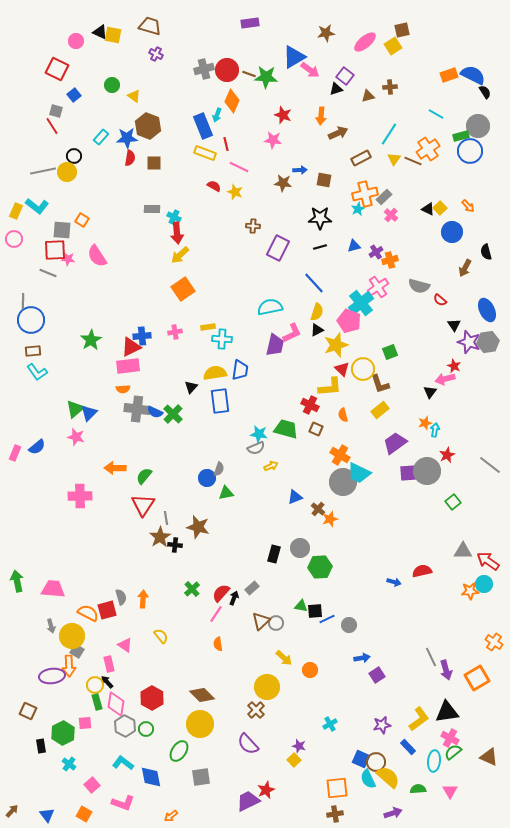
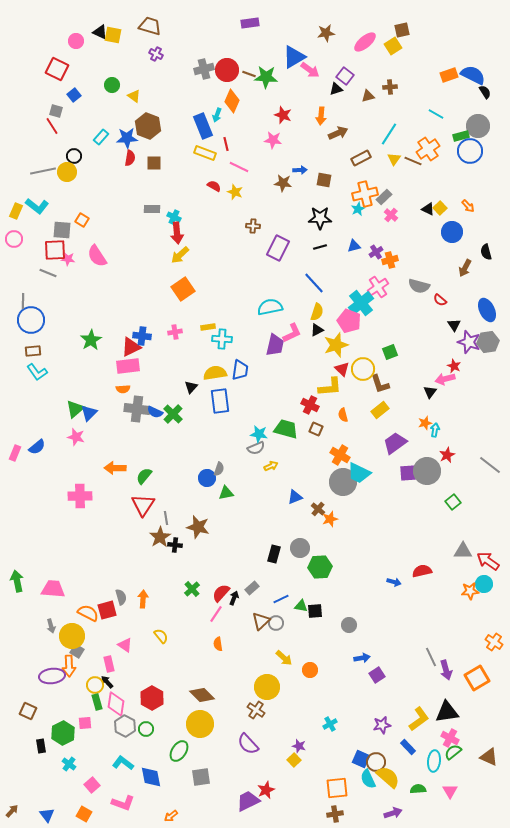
blue cross at (142, 336): rotated 12 degrees clockwise
blue line at (327, 619): moved 46 px left, 20 px up
brown cross at (256, 710): rotated 12 degrees counterclockwise
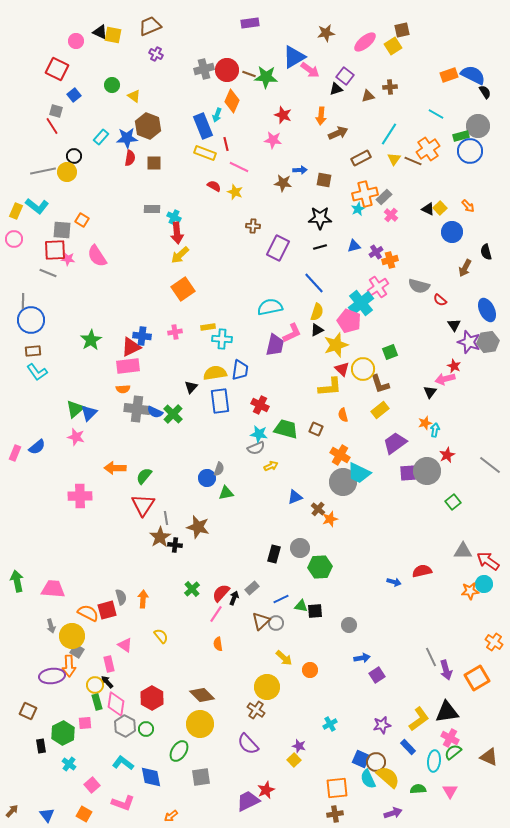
brown trapezoid at (150, 26): rotated 40 degrees counterclockwise
red cross at (310, 405): moved 50 px left
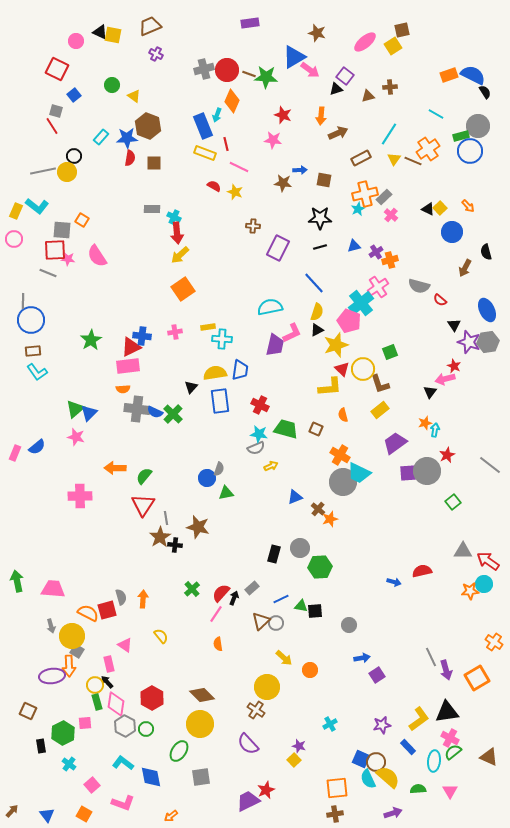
brown star at (326, 33): moved 9 px left; rotated 24 degrees clockwise
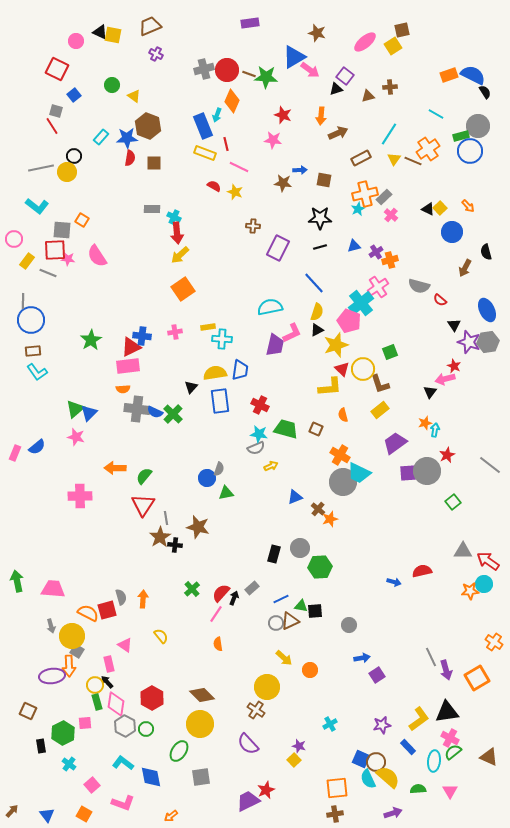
gray line at (43, 171): moved 2 px left, 3 px up
yellow rectangle at (16, 211): moved 11 px right, 50 px down; rotated 14 degrees clockwise
brown triangle at (261, 621): moved 29 px right; rotated 18 degrees clockwise
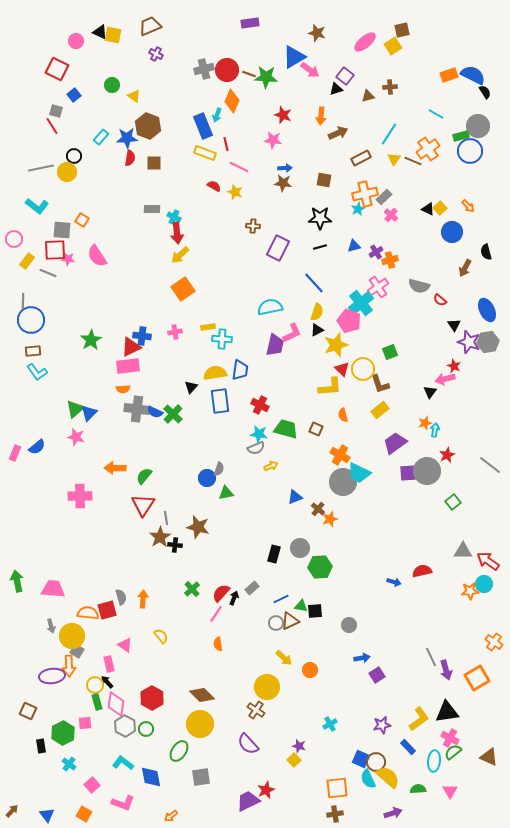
blue arrow at (300, 170): moved 15 px left, 2 px up
orange semicircle at (88, 613): rotated 20 degrees counterclockwise
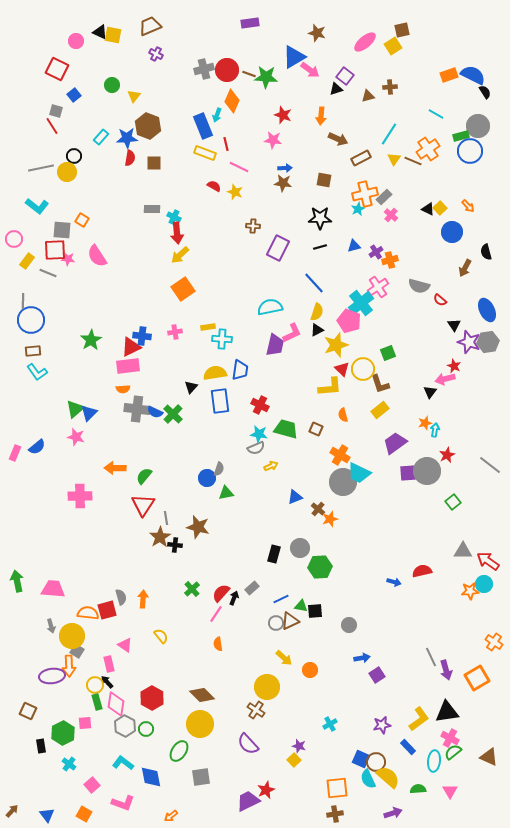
yellow triangle at (134, 96): rotated 32 degrees clockwise
brown arrow at (338, 133): moved 6 px down; rotated 48 degrees clockwise
green square at (390, 352): moved 2 px left, 1 px down
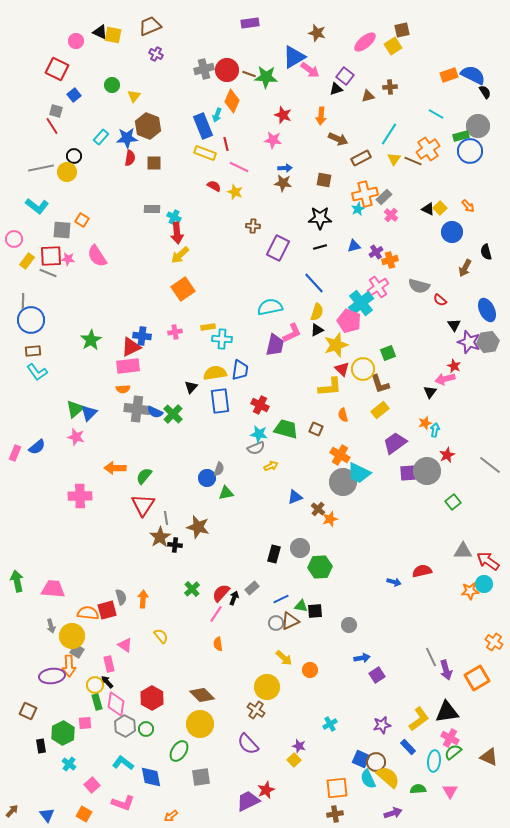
red square at (55, 250): moved 4 px left, 6 px down
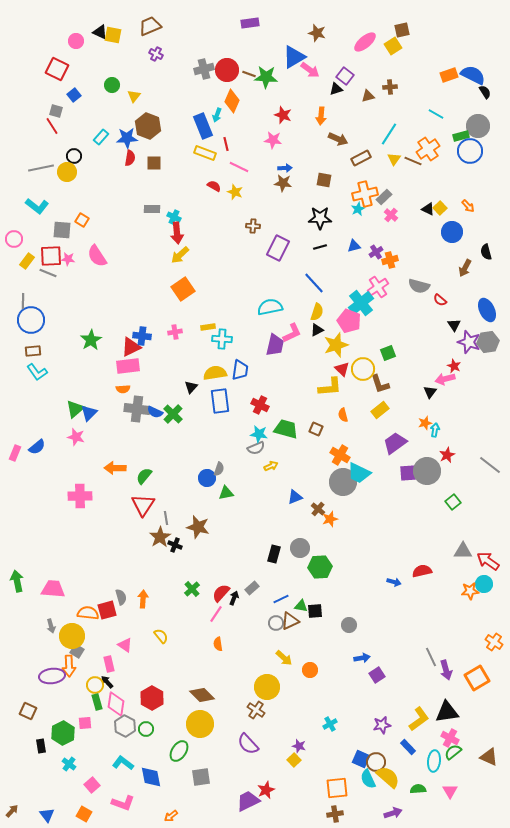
black cross at (175, 545): rotated 16 degrees clockwise
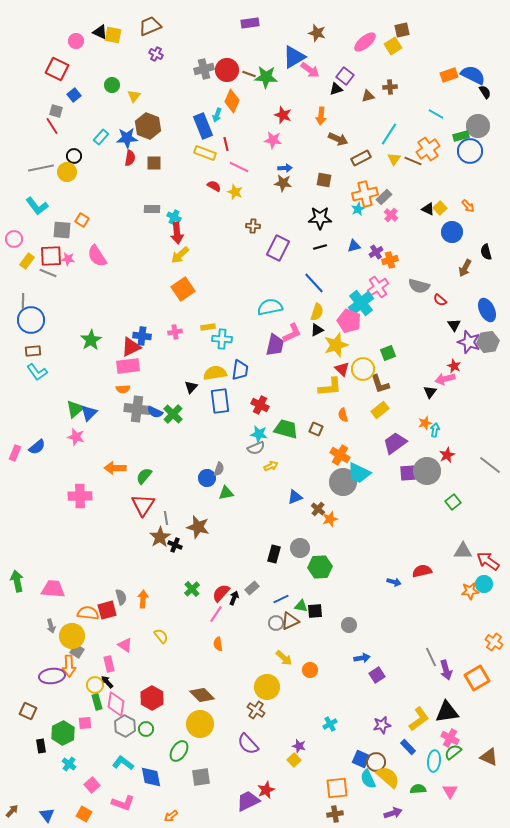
cyan L-shape at (37, 206): rotated 15 degrees clockwise
